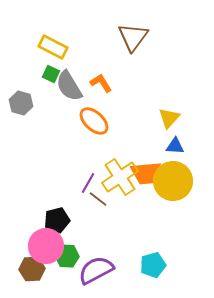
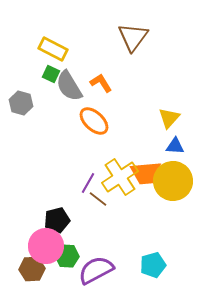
yellow rectangle: moved 2 px down
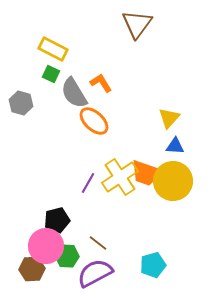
brown triangle: moved 4 px right, 13 px up
gray semicircle: moved 5 px right, 7 px down
orange trapezoid: rotated 24 degrees clockwise
brown line: moved 44 px down
purple semicircle: moved 1 px left, 3 px down
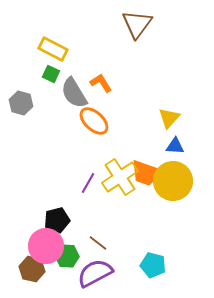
cyan pentagon: rotated 30 degrees clockwise
brown hexagon: rotated 15 degrees clockwise
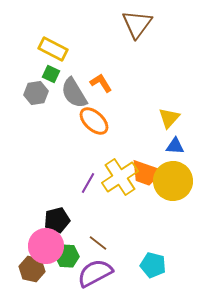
gray hexagon: moved 15 px right, 10 px up; rotated 25 degrees counterclockwise
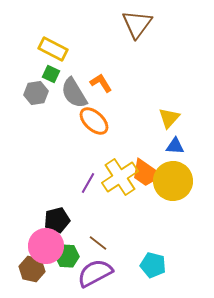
orange trapezoid: rotated 16 degrees clockwise
